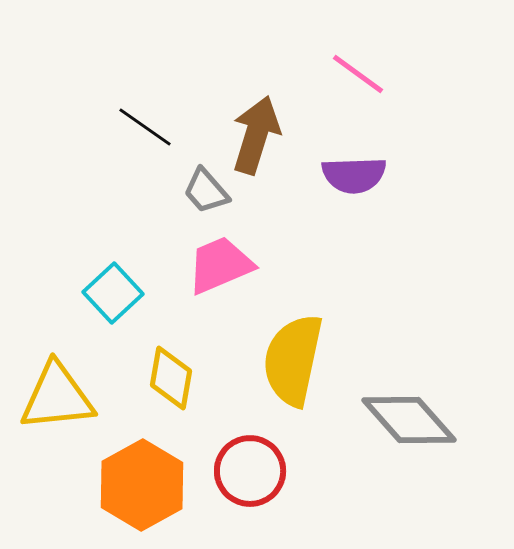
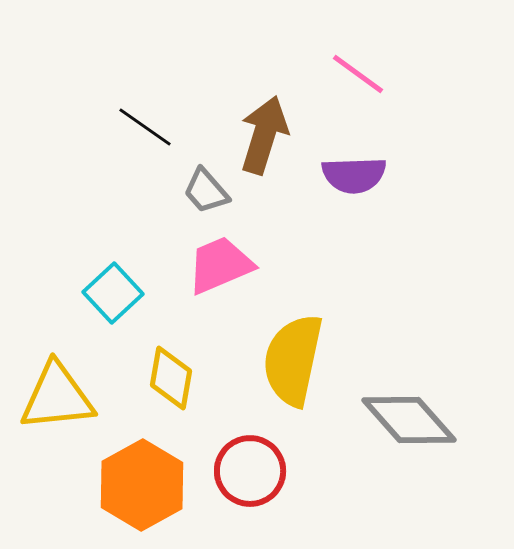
brown arrow: moved 8 px right
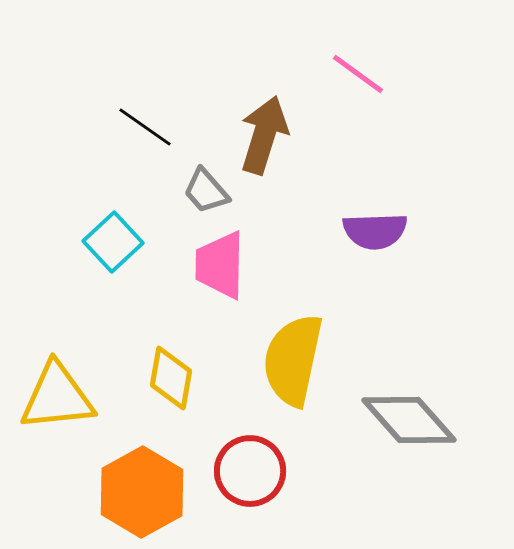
purple semicircle: moved 21 px right, 56 px down
pink trapezoid: rotated 66 degrees counterclockwise
cyan square: moved 51 px up
orange hexagon: moved 7 px down
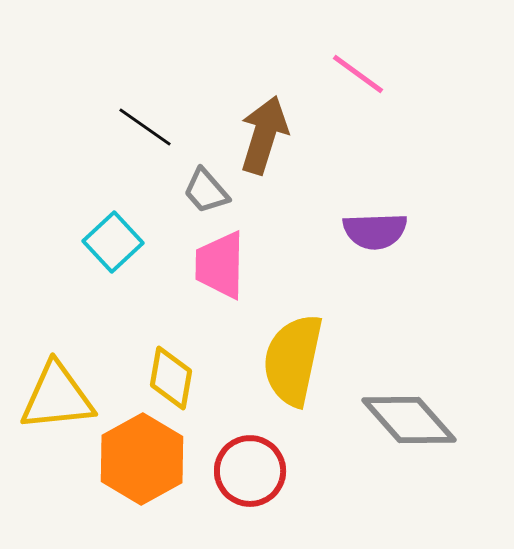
orange hexagon: moved 33 px up
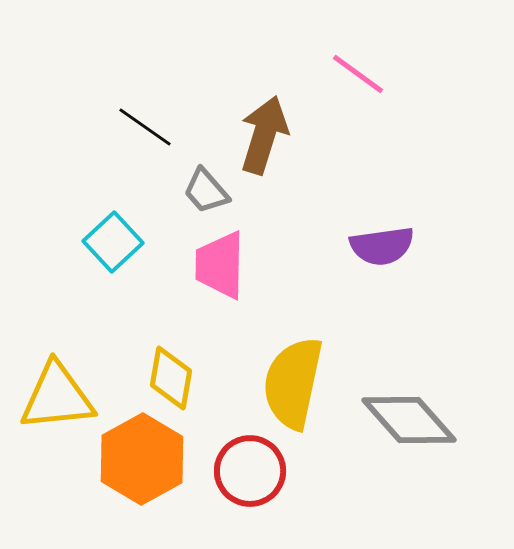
purple semicircle: moved 7 px right, 15 px down; rotated 6 degrees counterclockwise
yellow semicircle: moved 23 px down
